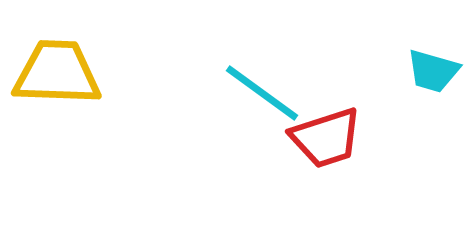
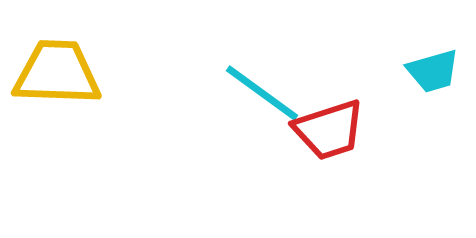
cyan trapezoid: rotated 32 degrees counterclockwise
red trapezoid: moved 3 px right, 8 px up
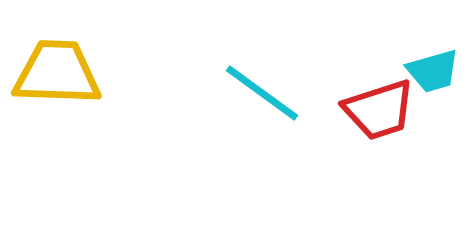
red trapezoid: moved 50 px right, 20 px up
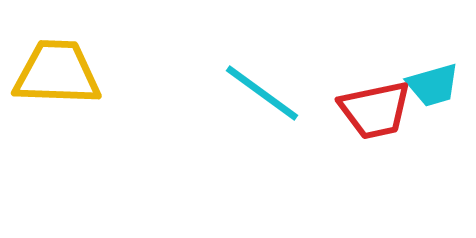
cyan trapezoid: moved 14 px down
red trapezoid: moved 4 px left; rotated 6 degrees clockwise
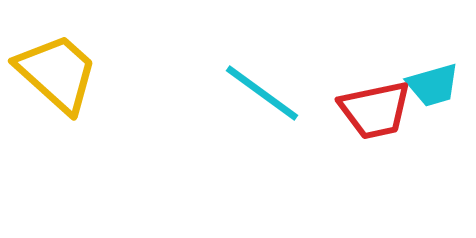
yellow trapezoid: rotated 40 degrees clockwise
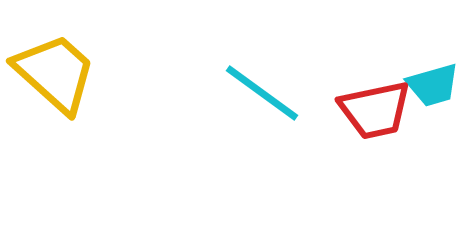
yellow trapezoid: moved 2 px left
